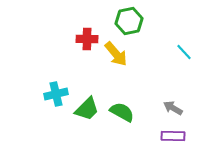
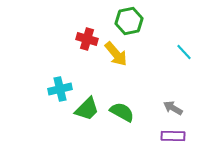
red cross: rotated 15 degrees clockwise
cyan cross: moved 4 px right, 5 px up
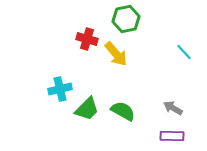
green hexagon: moved 3 px left, 2 px up
green semicircle: moved 1 px right, 1 px up
purple rectangle: moved 1 px left
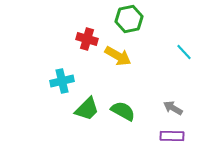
green hexagon: moved 3 px right
yellow arrow: moved 2 px right, 2 px down; rotated 20 degrees counterclockwise
cyan cross: moved 2 px right, 8 px up
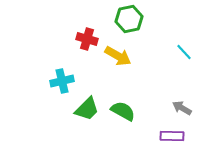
gray arrow: moved 9 px right
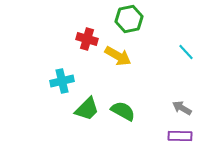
cyan line: moved 2 px right
purple rectangle: moved 8 px right
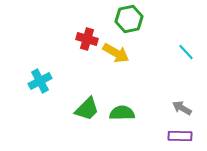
yellow arrow: moved 2 px left, 3 px up
cyan cross: moved 22 px left; rotated 15 degrees counterclockwise
green semicircle: moved 1 px left, 2 px down; rotated 30 degrees counterclockwise
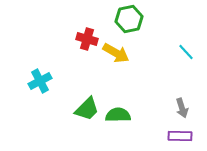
gray arrow: rotated 138 degrees counterclockwise
green semicircle: moved 4 px left, 2 px down
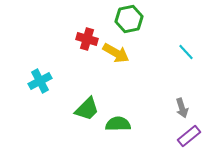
green semicircle: moved 9 px down
purple rectangle: moved 9 px right; rotated 40 degrees counterclockwise
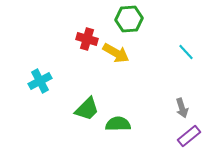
green hexagon: rotated 8 degrees clockwise
